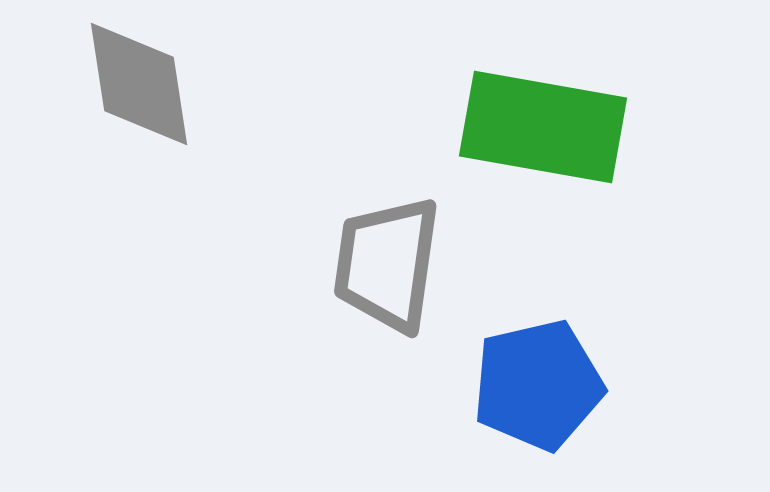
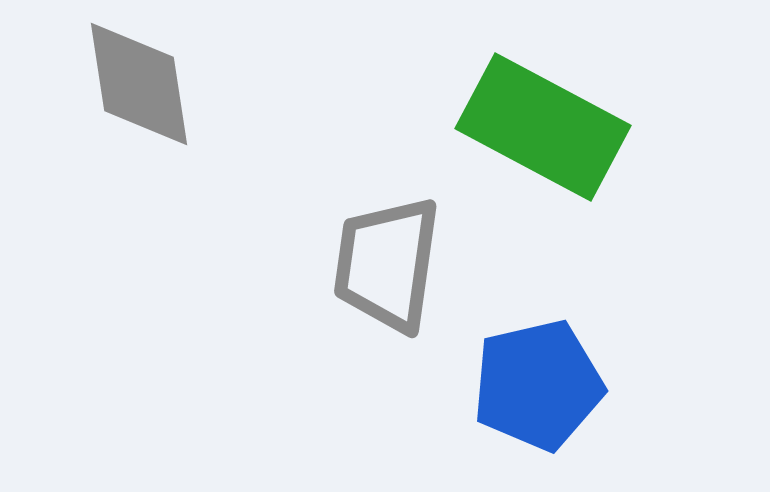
green rectangle: rotated 18 degrees clockwise
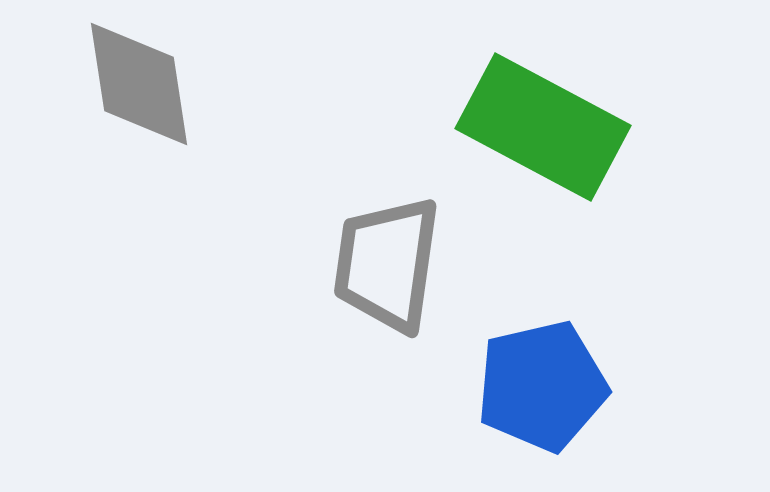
blue pentagon: moved 4 px right, 1 px down
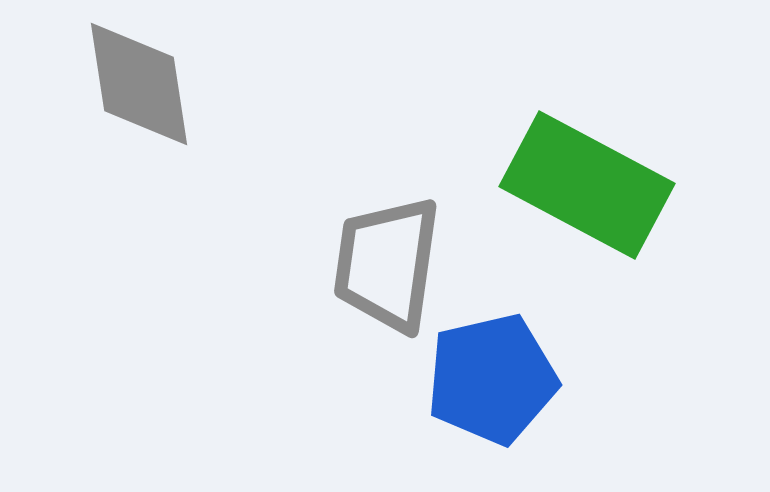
green rectangle: moved 44 px right, 58 px down
blue pentagon: moved 50 px left, 7 px up
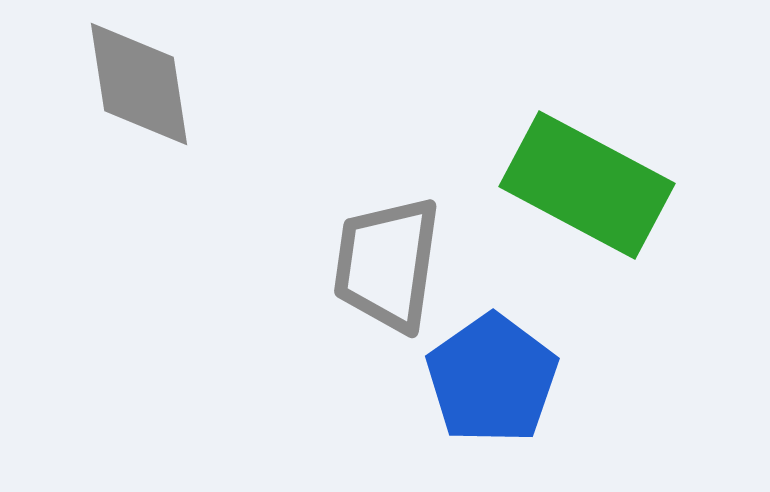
blue pentagon: rotated 22 degrees counterclockwise
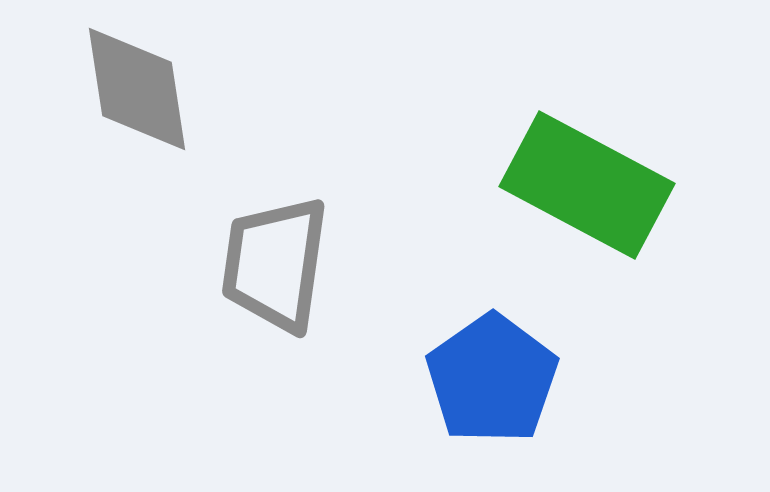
gray diamond: moved 2 px left, 5 px down
gray trapezoid: moved 112 px left
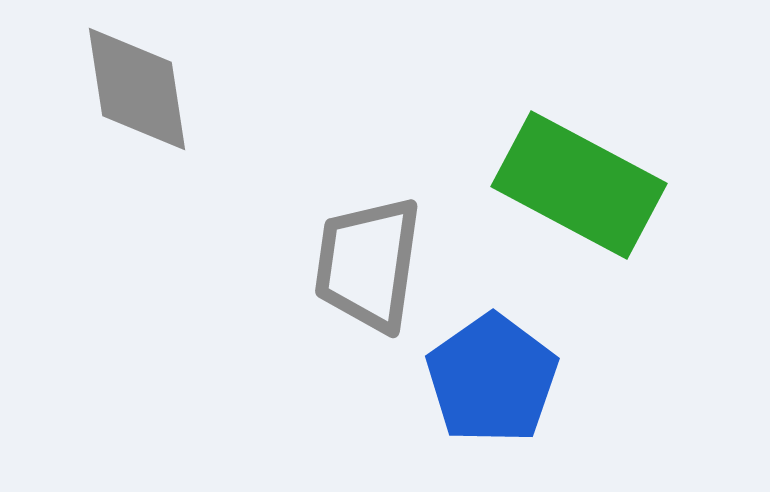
green rectangle: moved 8 px left
gray trapezoid: moved 93 px right
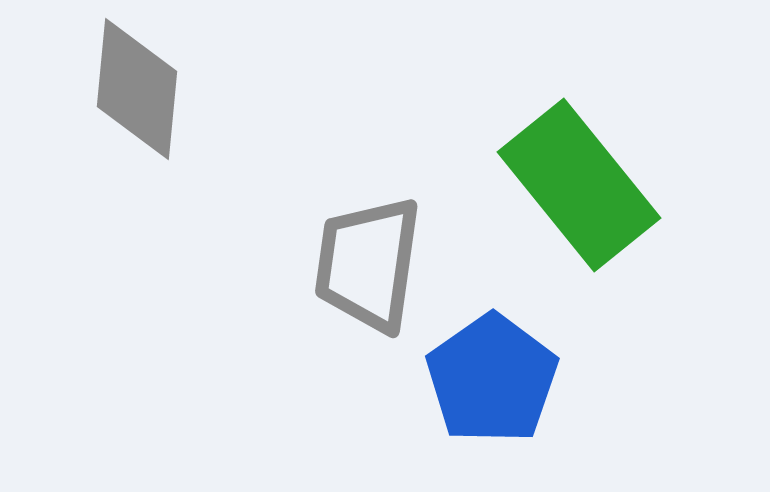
gray diamond: rotated 14 degrees clockwise
green rectangle: rotated 23 degrees clockwise
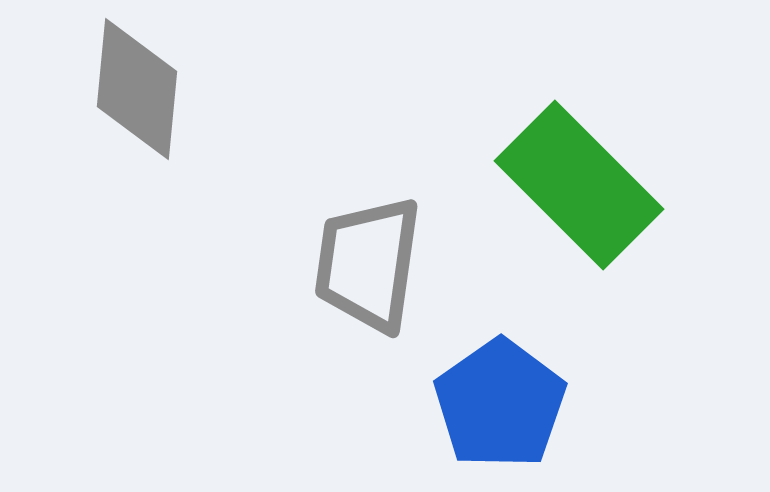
green rectangle: rotated 6 degrees counterclockwise
blue pentagon: moved 8 px right, 25 px down
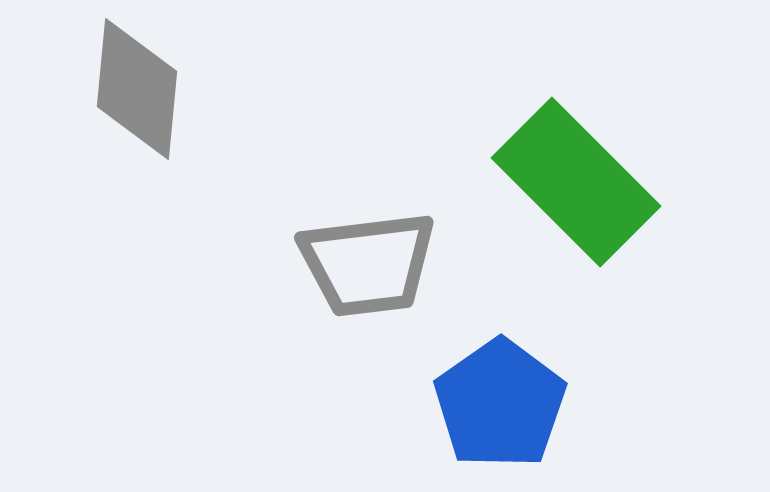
green rectangle: moved 3 px left, 3 px up
gray trapezoid: rotated 105 degrees counterclockwise
